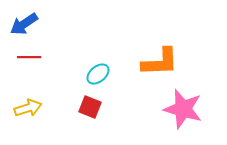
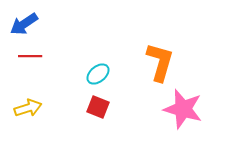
red line: moved 1 px right, 1 px up
orange L-shape: rotated 72 degrees counterclockwise
red square: moved 8 px right
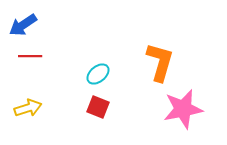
blue arrow: moved 1 px left, 1 px down
pink star: rotated 27 degrees counterclockwise
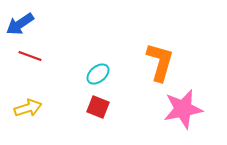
blue arrow: moved 3 px left, 1 px up
red line: rotated 20 degrees clockwise
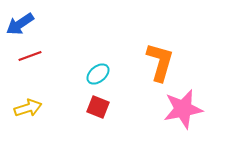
red line: rotated 40 degrees counterclockwise
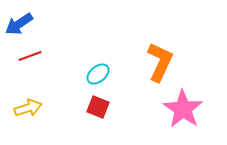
blue arrow: moved 1 px left
orange L-shape: rotated 9 degrees clockwise
pink star: rotated 27 degrees counterclockwise
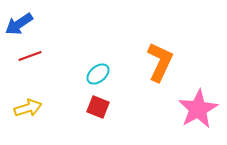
pink star: moved 15 px right; rotated 9 degrees clockwise
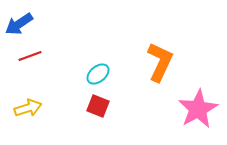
red square: moved 1 px up
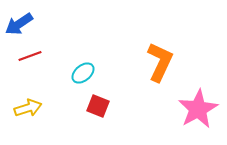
cyan ellipse: moved 15 px left, 1 px up
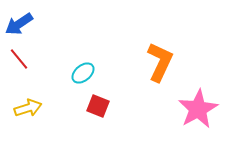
red line: moved 11 px left, 3 px down; rotated 70 degrees clockwise
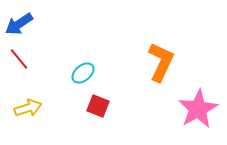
orange L-shape: moved 1 px right
